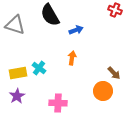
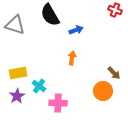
cyan cross: moved 18 px down
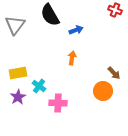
gray triangle: rotated 50 degrees clockwise
purple star: moved 1 px right, 1 px down
